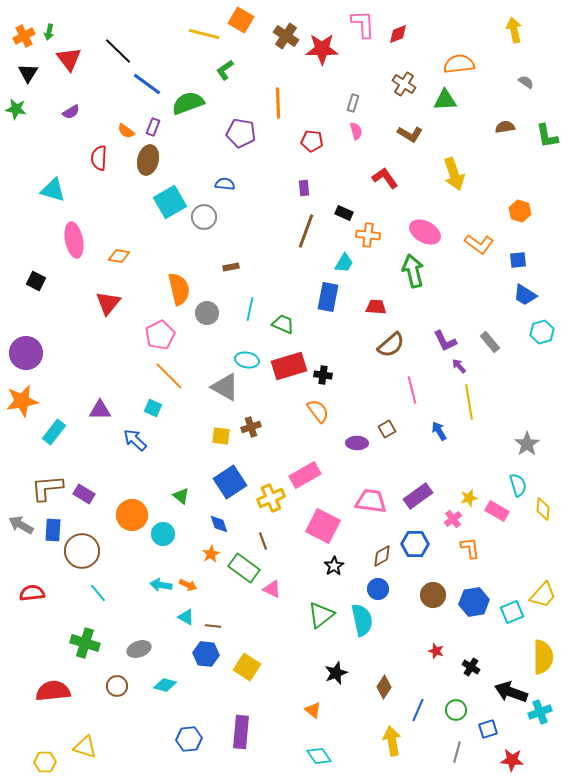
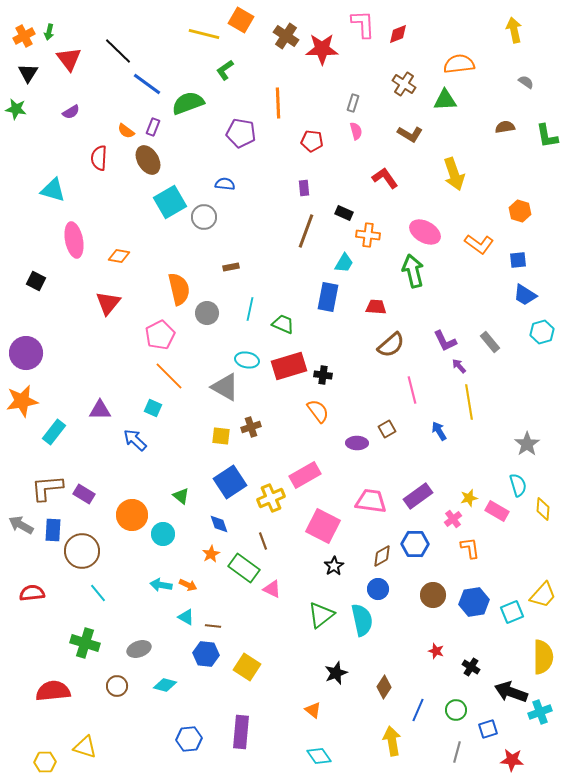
brown ellipse at (148, 160): rotated 44 degrees counterclockwise
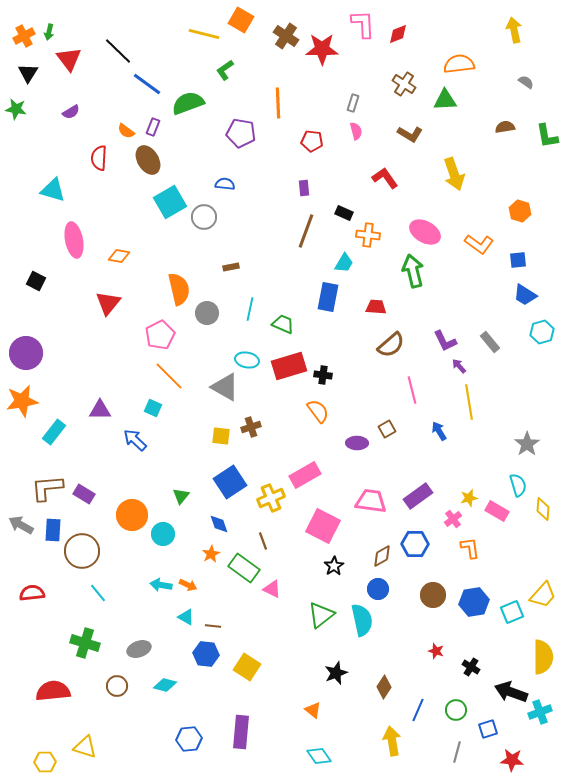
green triangle at (181, 496): rotated 30 degrees clockwise
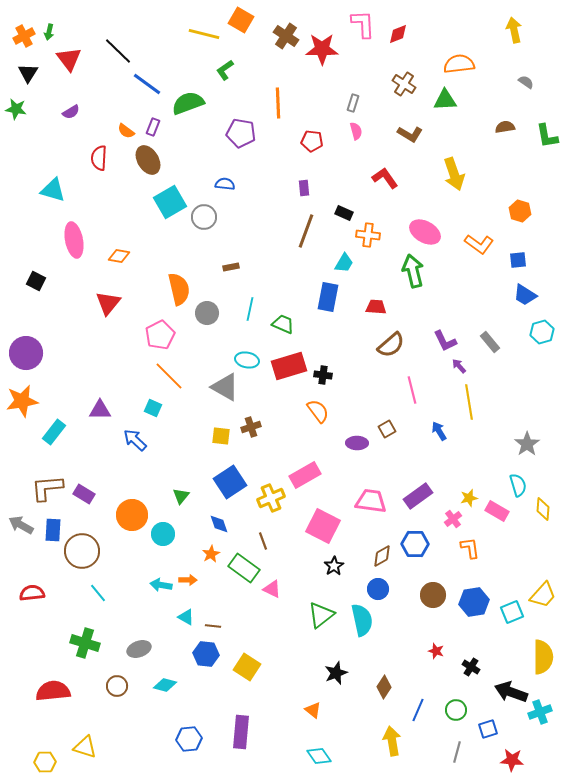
orange arrow at (188, 585): moved 5 px up; rotated 24 degrees counterclockwise
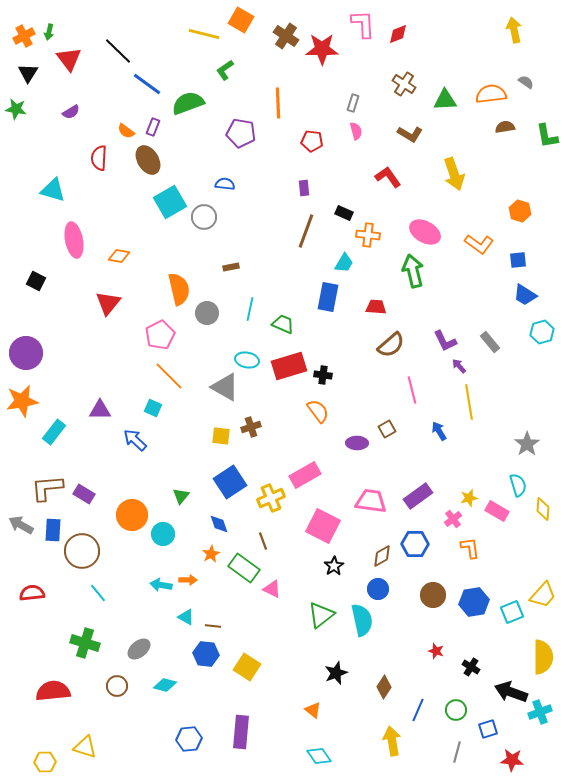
orange semicircle at (459, 64): moved 32 px right, 30 px down
red L-shape at (385, 178): moved 3 px right, 1 px up
gray ellipse at (139, 649): rotated 20 degrees counterclockwise
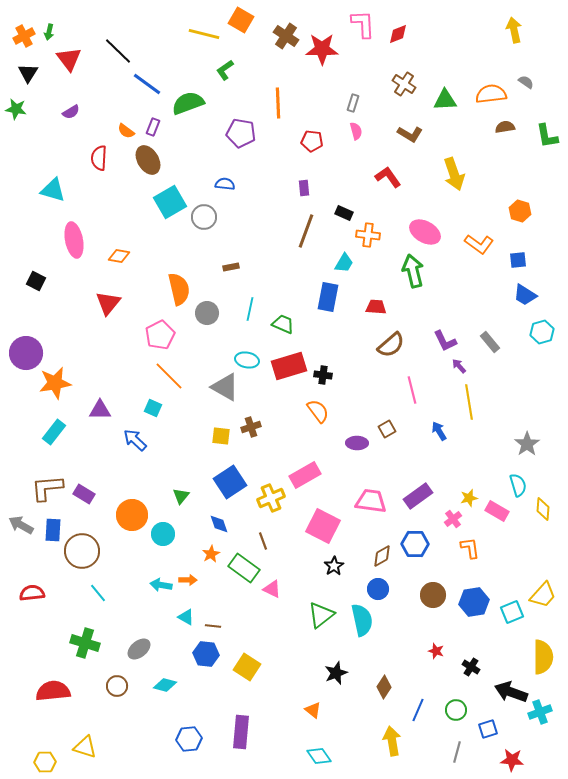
orange star at (22, 401): moved 33 px right, 18 px up
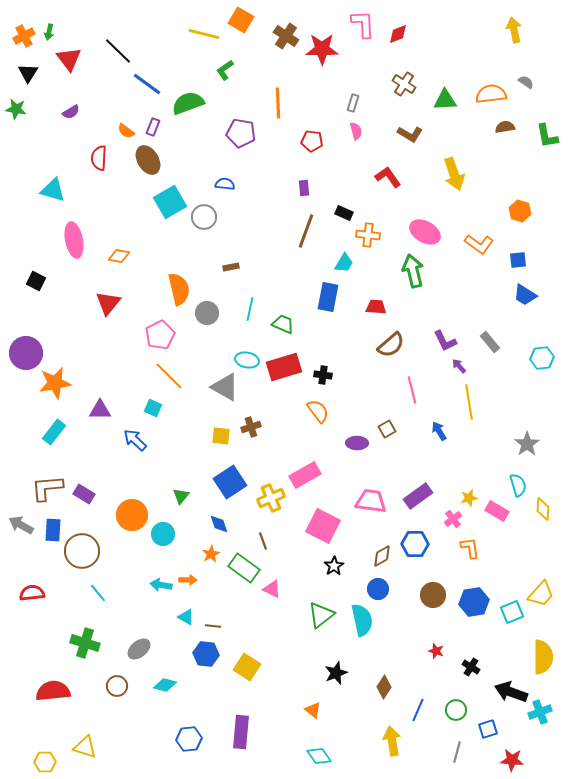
cyan hexagon at (542, 332): moved 26 px down; rotated 10 degrees clockwise
red rectangle at (289, 366): moved 5 px left, 1 px down
yellow trapezoid at (543, 595): moved 2 px left, 1 px up
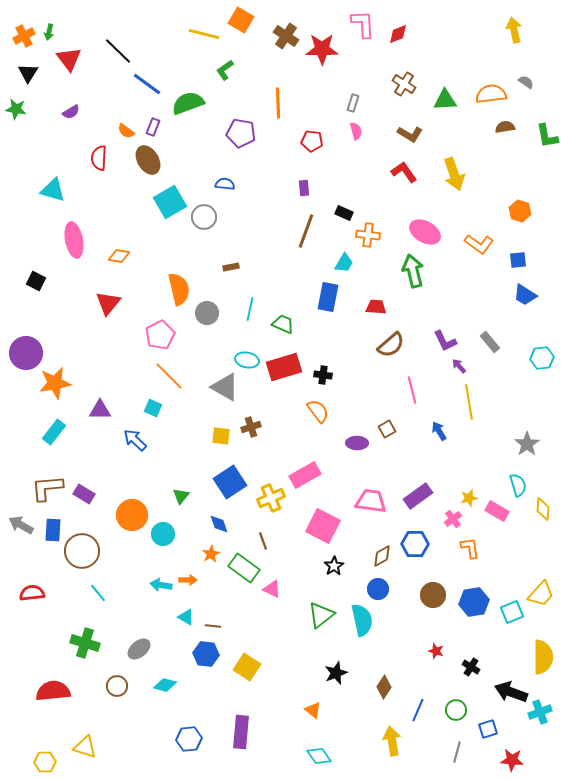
red L-shape at (388, 177): moved 16 px right, 5 px up
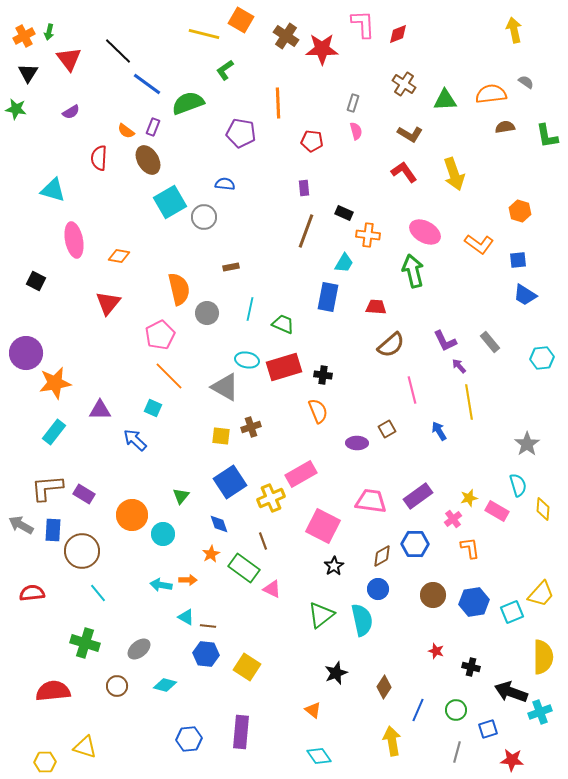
orange semicircle at (318, 411): rotated 15 degrees clockwise
pink rectangle at (305, 475): moved 4 px left, 1 px up
brown line at (213, 626): moved 5 px left
black cross at (471, 667): rotated 18 degrees counterclockwise
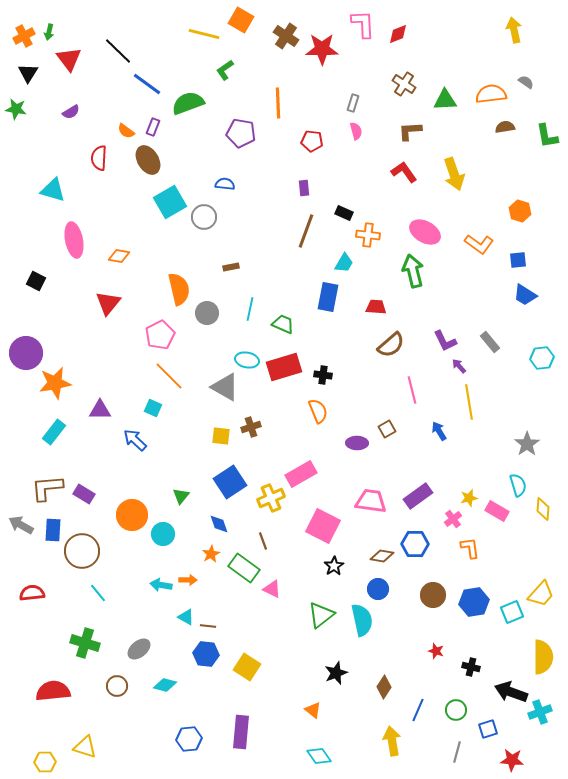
brown L-shape at (410, 134): moved 3 px up; rotated 145 degrees clockwise
brown diamond at (382, 556): rotated 40 degrees clockwise
